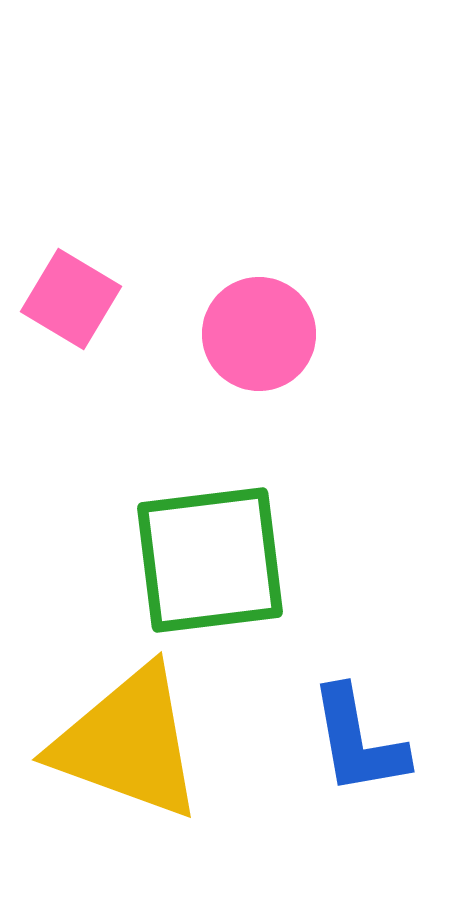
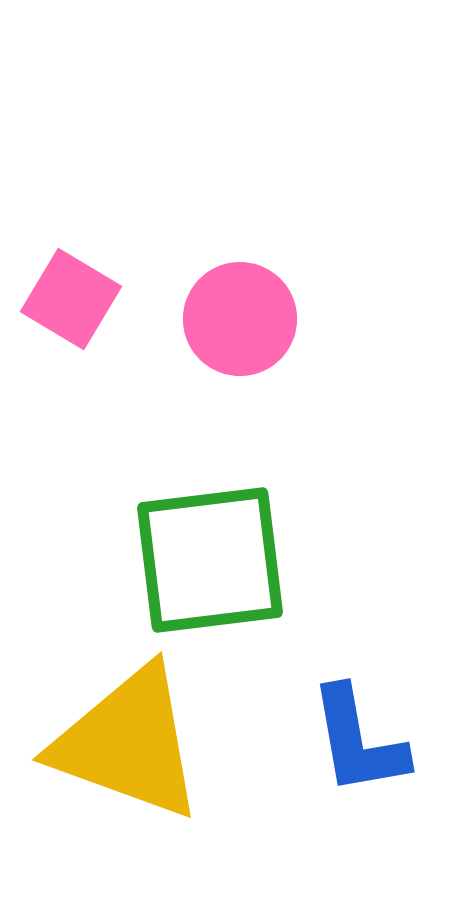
pink circle: moved 19 px left, 15 px up
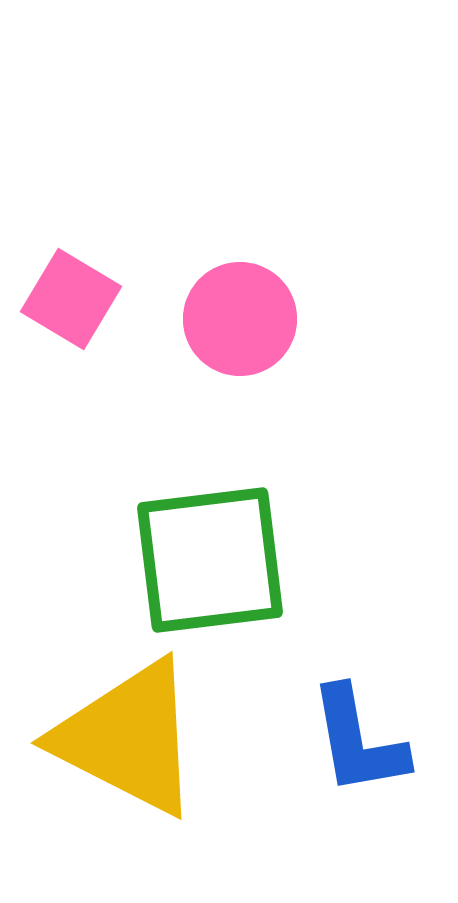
yellow triangle: moved 5 px up; rotated 7 degrees clockwise
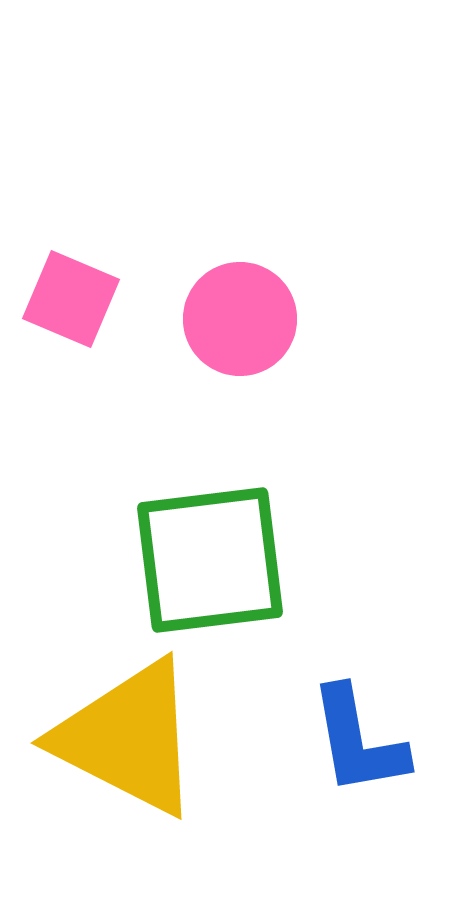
pink square: rotated 8 degrees counterclockwise
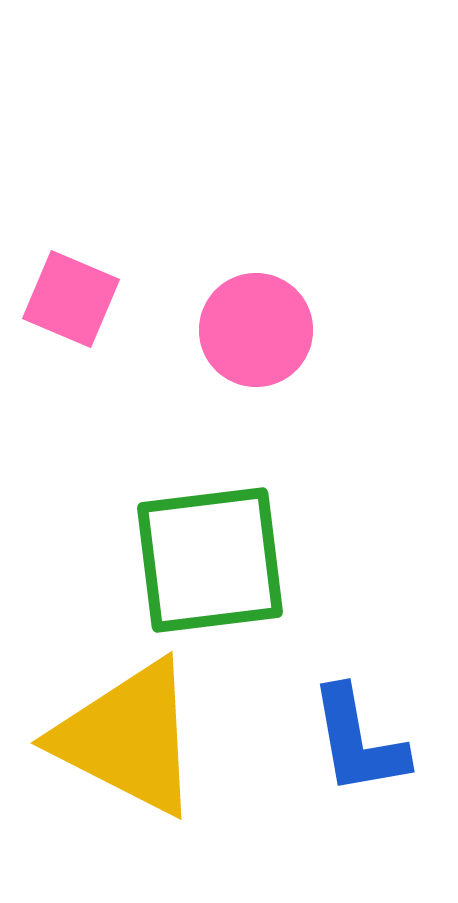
pink circle: moved 16 px right, 11 px down
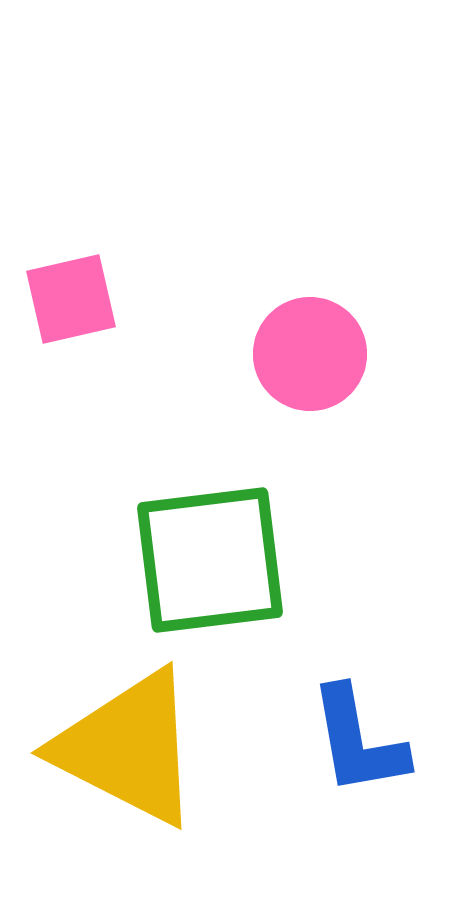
pink square: rotated 36 degrees counterclockwise
pink circle: moved 54 px right, 24 px down
yellow triangle: moved 10 px down
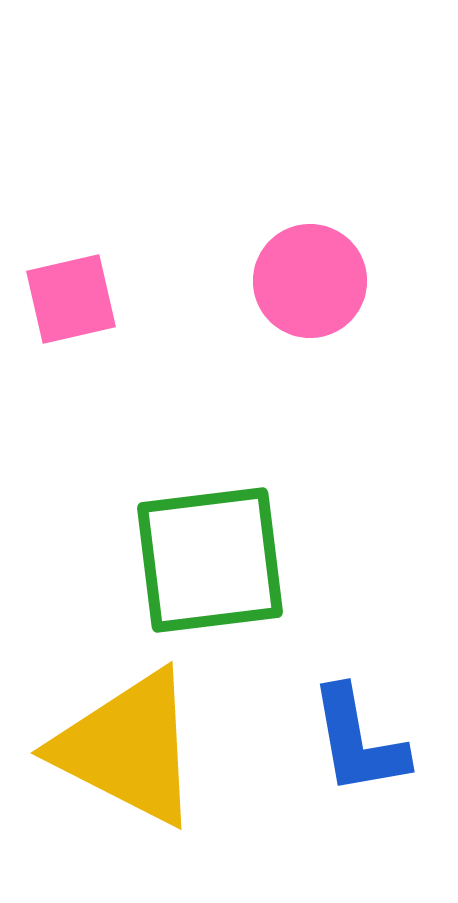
pink circle: moved 73 px up
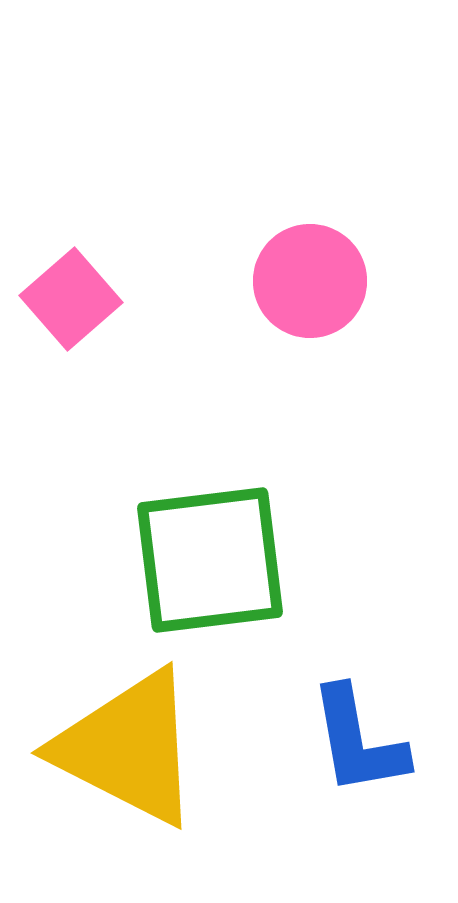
pink square: rotated 28 degrees counterclockwise
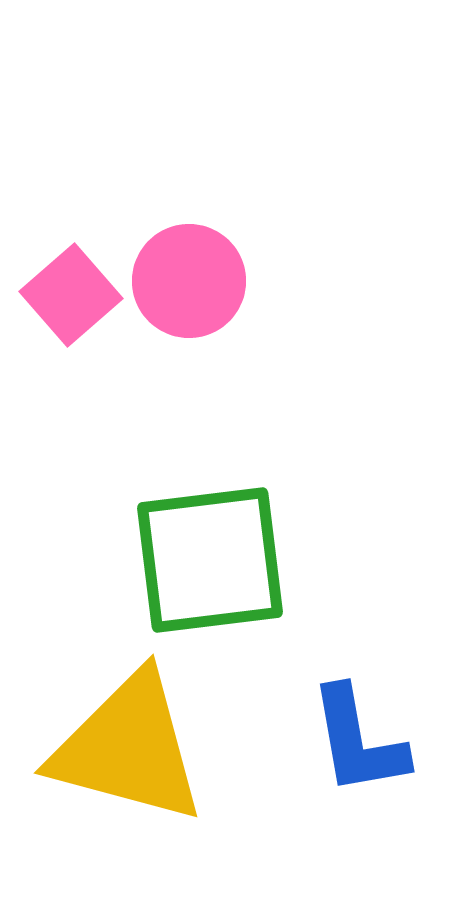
pink circle: moved 121 px left
pink square: moved 4 px up
yellow triangle: rotated 12 degrees counterclockwise
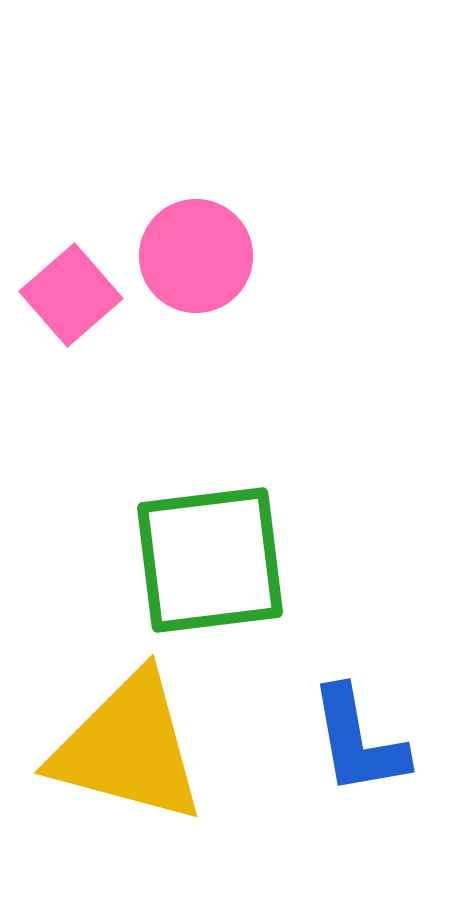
pink circle: moved 7 px right, 25 px up
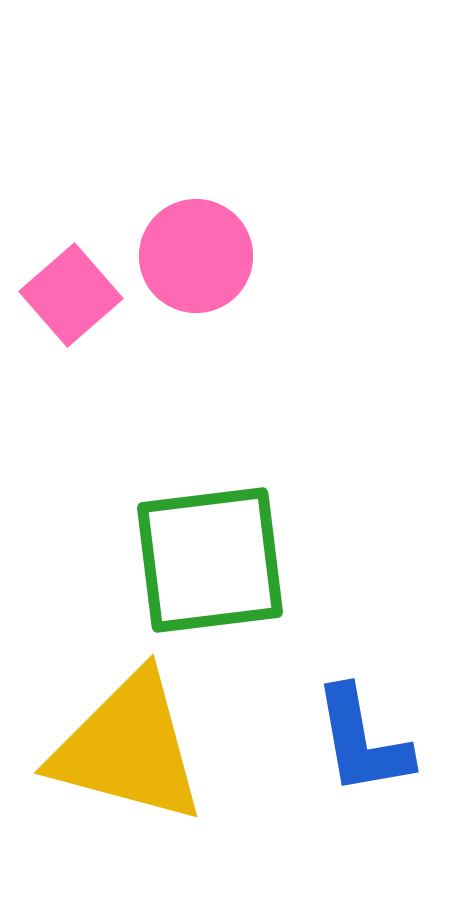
blue L-shape: moved 4 px right
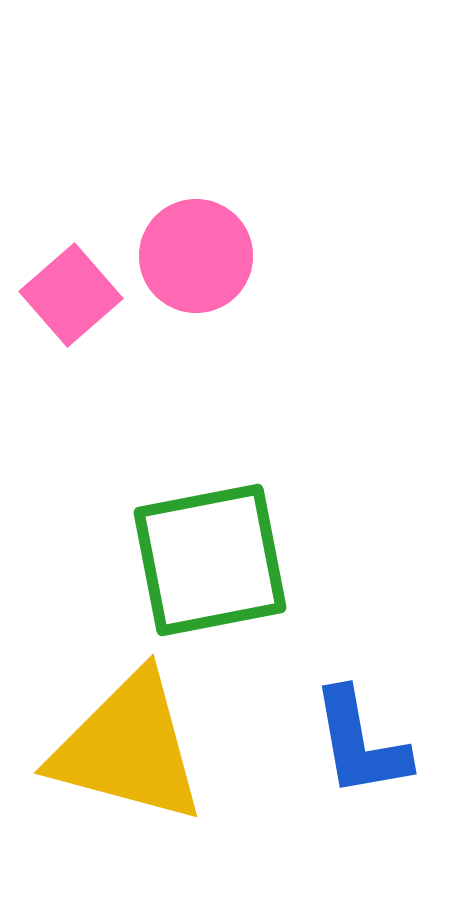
green square: rotated 4 degrees counterclockwise
blue L-shape: moved 2 px left, 2 px down
